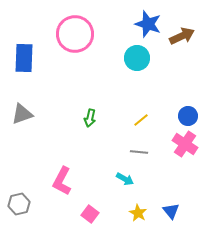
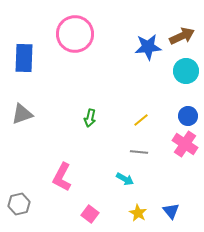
blue star: moved 23 px down; rotated 24 degrees counterclockwise
cyan circle: moved 49 px right, 13 px down
pink L-shape: moved 4 px up
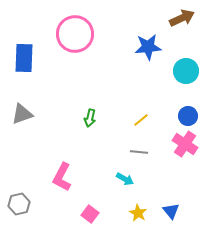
brown arrow: moved 18 px up
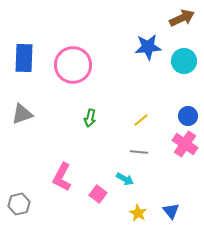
pink circle: moved 2 px left, 31 px down
cyan circle: moved 2 px left, 10 px up
pink square: moved 8 px right, 20 px up
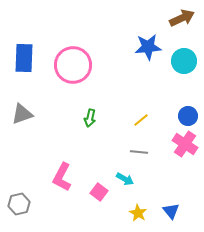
pink square: moved 1 px right, 2 px up
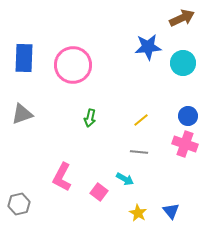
cyan circle: moved 1 px left, 2 px down
pink cross: rotated 15 degrees counterclockwise
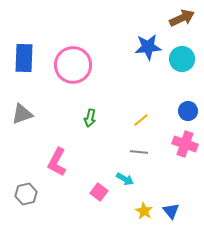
cyan circle: moved 1 px left, 4 px up
blue circle: moved 5 px up
pink L-shape: moved 5 px left, 15 px up
gray hexagon: moved 7 px right, 10 px up
yellow star: moved 6 px right, 2 px up
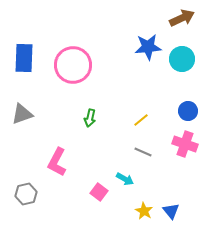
gray line: moved 4 px right; rotated 18 degrees clockwise
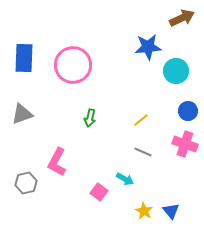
cyan circle: moved 6 px left, 12 px down
gray hexagon: moved 11 px up
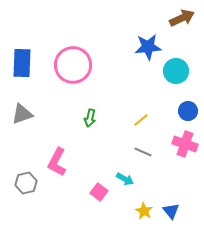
blue rectangle: moved 2 px left, 5 px down
